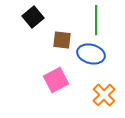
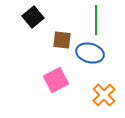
blue ellipse: moved 1 px left, 1 px up
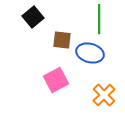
green line: moved 3 px right, 1 px up
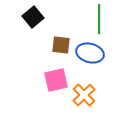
brown square: moved 1 px left, 5 px down
pink square: rotated 15 degrees clockwise
orange cross: moved 20 px left
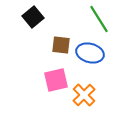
green line: rotated 32 degrees counterclockwise
